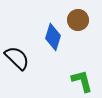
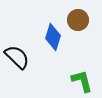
black semicircle: moved 1 px up
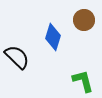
brown circle: moved 6 px right
green L-shape: moved 1 px right
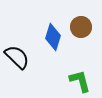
brown circle: moved 3 px left, 7 px down
green L-shape: moved 3 px left
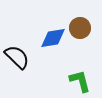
brown circle: moved 1 px left, 1 px down
blue diamond: moved 1 px down; rotated 64 degrees clockwise
